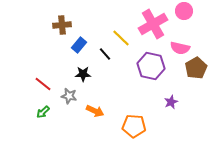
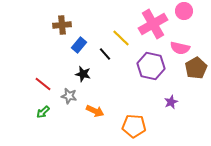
black star: rotated 14 degrees clockwise
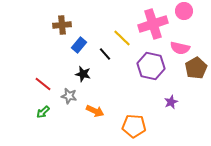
pink cross: rotated 12 degrees clockwise
yellow line: moved 1 px right
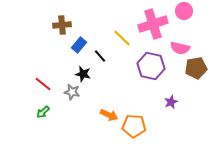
black line: moved 5 px left, 2 px down
brown pentagon: rotated 20 degrees clockwise
gray star: moved 3 px right, 4 px up
orange arrow: moved 14 px right, 4 px down
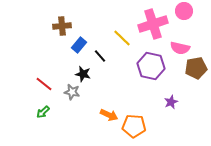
brown cross: moved 1 px down
red line: moved 1 px right
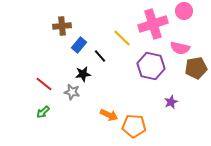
black star: rotated 21 degrees counterclockwise
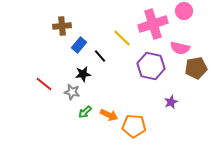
green arrow: moved 42 px right
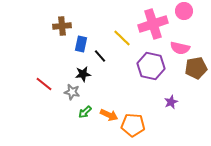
blue rectangle: moved 2 px right, 1 px up; rotated 28 degrees counterclockwise
orange pentagon: moved 1 px left, 1 px up
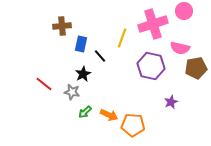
yellow line: rotated 66 degrees clockwise
black star: rotated 21 degrees counterclockwise
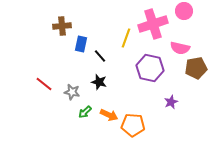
yellow line: moved 4 px right
purple hexagon: moved 1 px left, 2 px down
black star: moved 16 px right, 8 px down; rotated 28 degrees counterclockwise
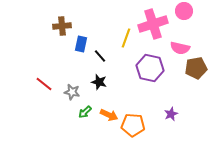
purple star: moved 12 px down
